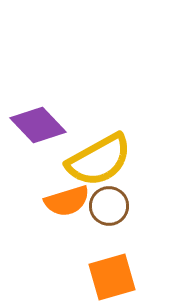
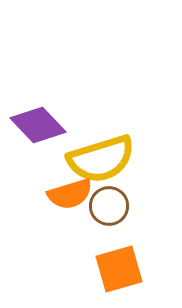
yellow semicircle: moved 2 px right, 1 px up; rotated 12 degrees clockwise
orange semicircle: moved 3 px right, 7 px up
orange square: moved 7 px right, 8 px up
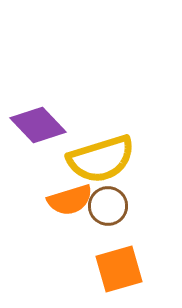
orange semicircle: moved 6 px down
brown circle: moved 1 px left
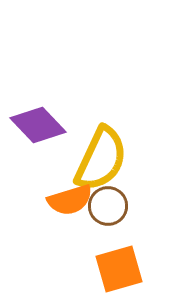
yellow semicircle: rotated 48 degrees counterclockwise
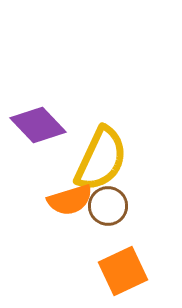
orange square: moved 4 px right, 2 px down; rotated 9 degrees counterclockwise
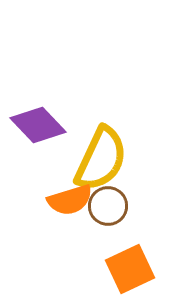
orange square: moved 7 px right, 2 px up
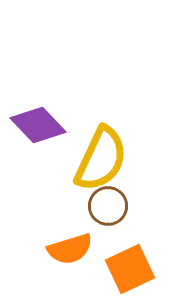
orange semicircle: moved 49 px down
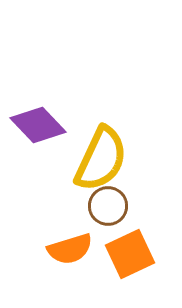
orange square: moved 15 px up
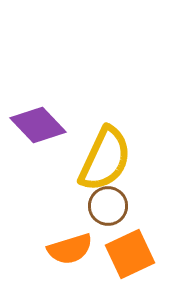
yellow semicircle: moved 4 px right
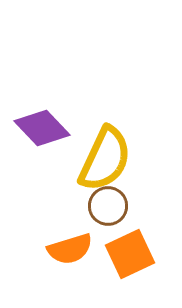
purple diamond: moved 4 px right, 3 px down
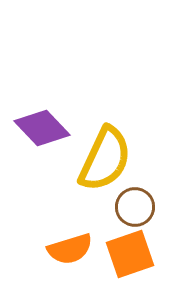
brown circle: moved 27 px right, 1 px down
orange square: rotated 6 degrees clockwise
